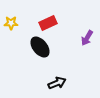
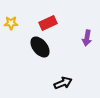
purple arrow: rotated 21 degrees counterclockwise
black arrow: moved 6 px right
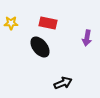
red rectangle: rotated 36 degrees clockwise
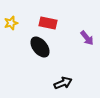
yellow star: rotated 16 degrees counterclockwise
purple arrow: rotated 49 degrees counterclockwise
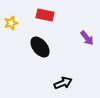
red rectangle: moved 3 px left, 8 px up
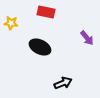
red rectangle: moved 1 px right, 3 px up
yellow star: rotated 24 degrees clockwise
black ellipse: rotated 25 degrees counterclockwise
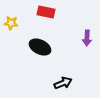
purple arrow: rotated 42 degrees clockwise
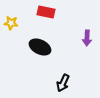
black arrow: rotated 138 degrees clockwise
